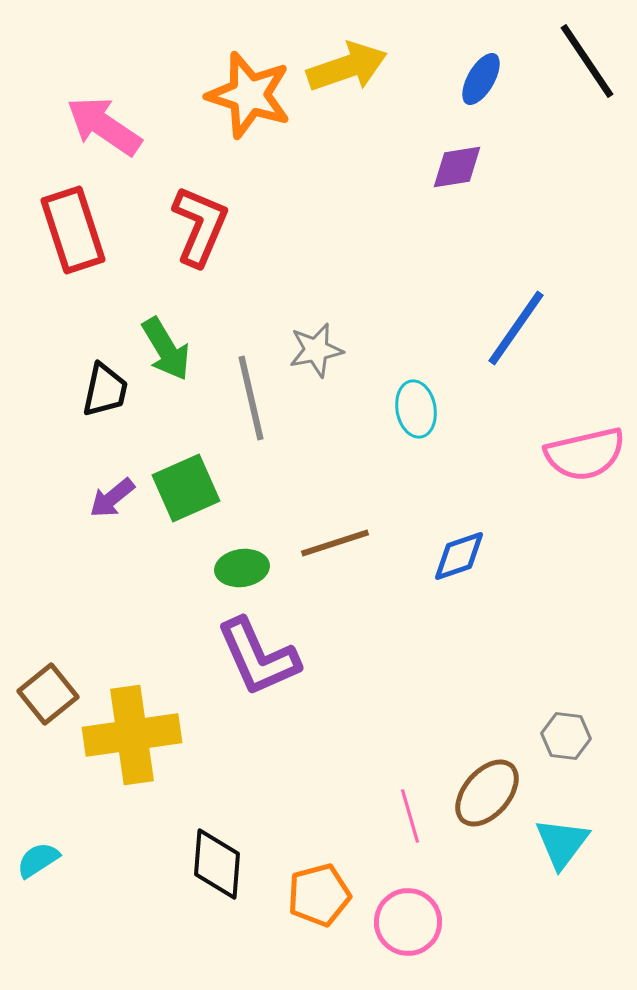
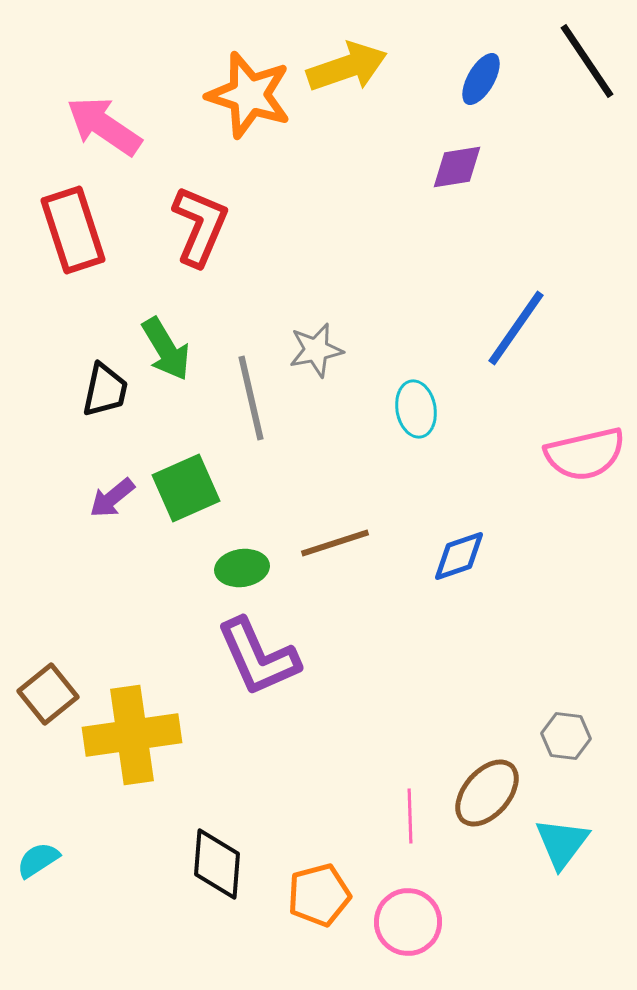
pink line: rotated 14 degrees clockwise
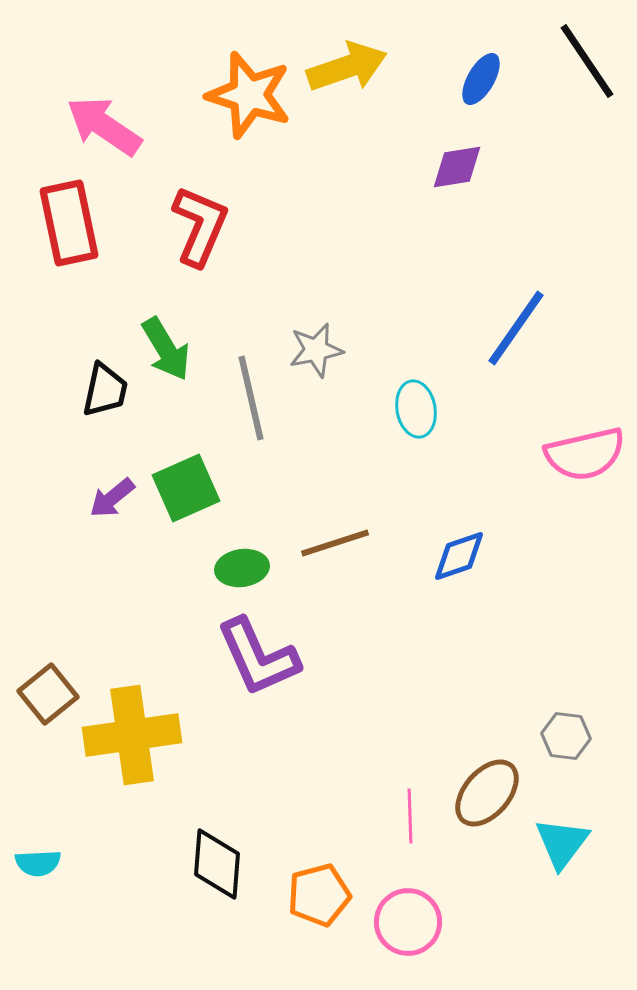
red rectangle: moved 4 px left, 7 px up; rotated 6 degrees clockwise
cyan semicircle: moved 3 px down; rotated 150 degrees counterclockwise
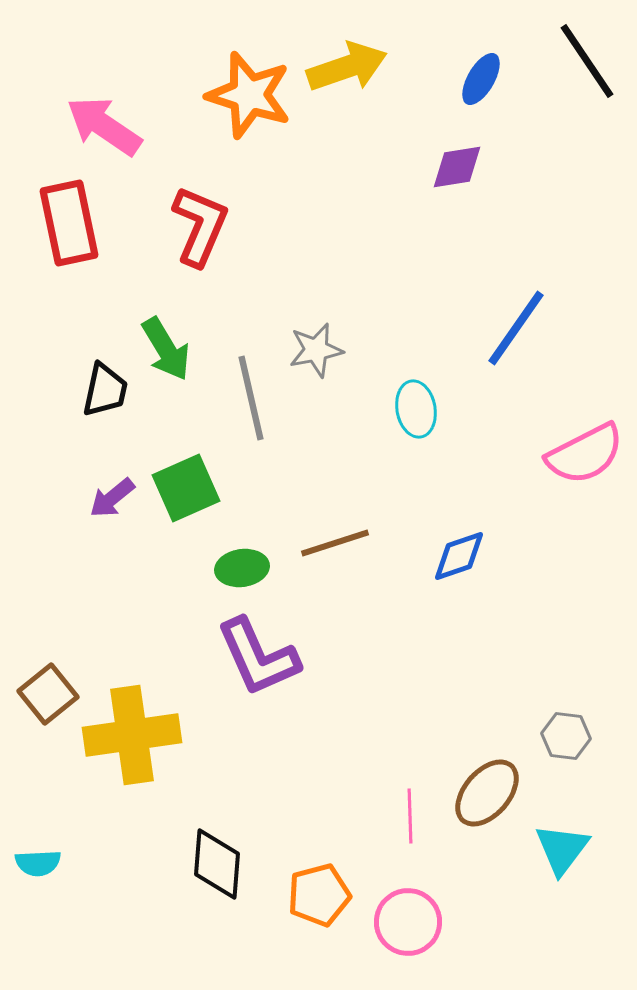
pink semicircle: rotated 14 degrees counterclockwise
cyan triangle: moved 6 px down
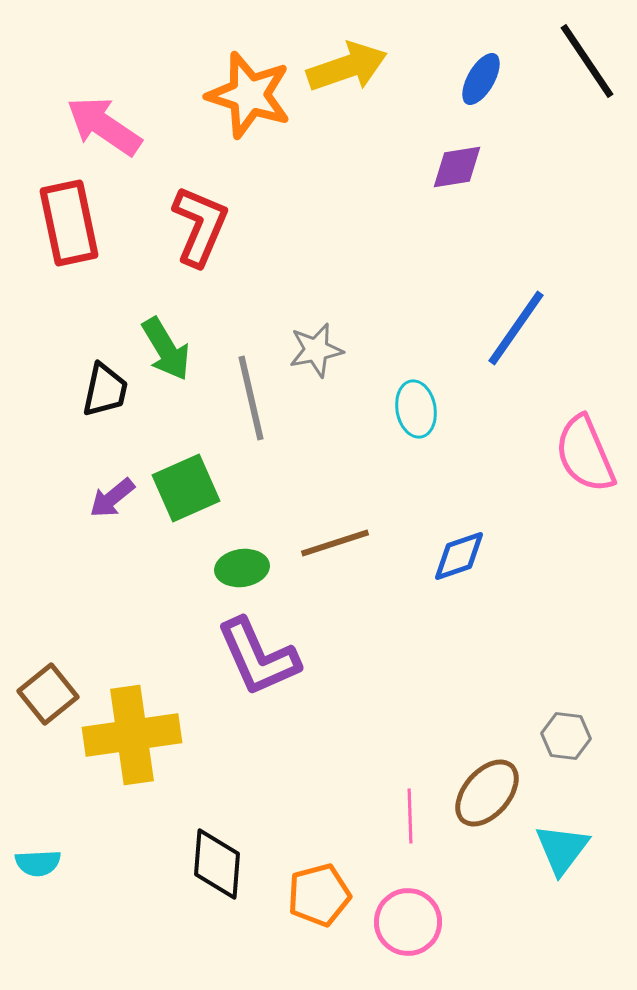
pink semicircle: rotated 94 degrees clockwise
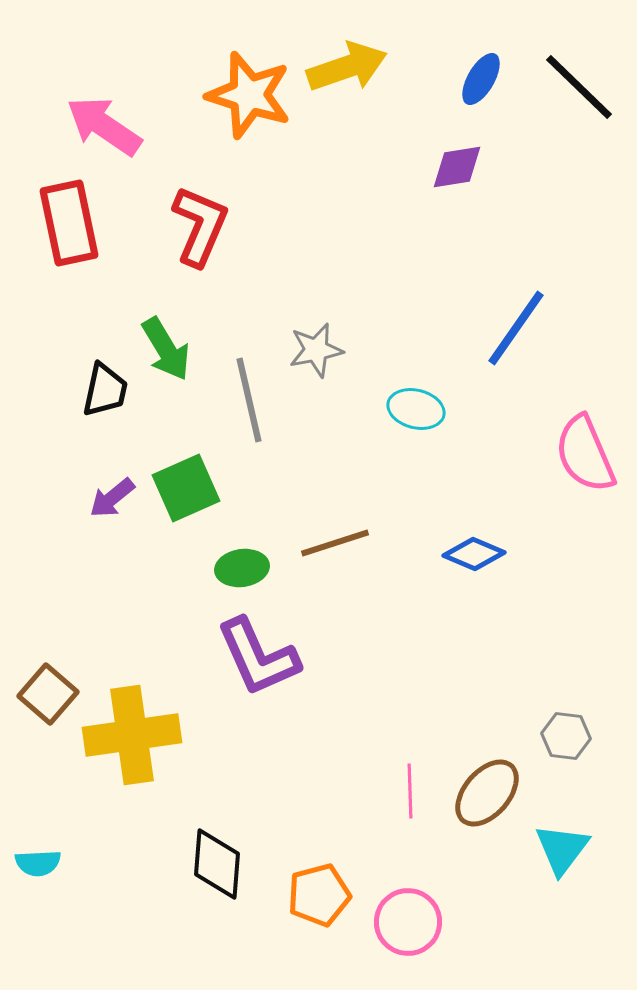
black line: moved 8 px left, 26 px down; rotated 12 degrees counterclockwise
gray line: moved 2 px left, 2 px down
cyan ellipse: rotated 66 degrees counterclockwise
blue diamond: moved 15 px right, 2 px up; rotated 42 degrees clockwise
brown square: rotated 10 degrees counterclockwise
pink line: moved 25 px up
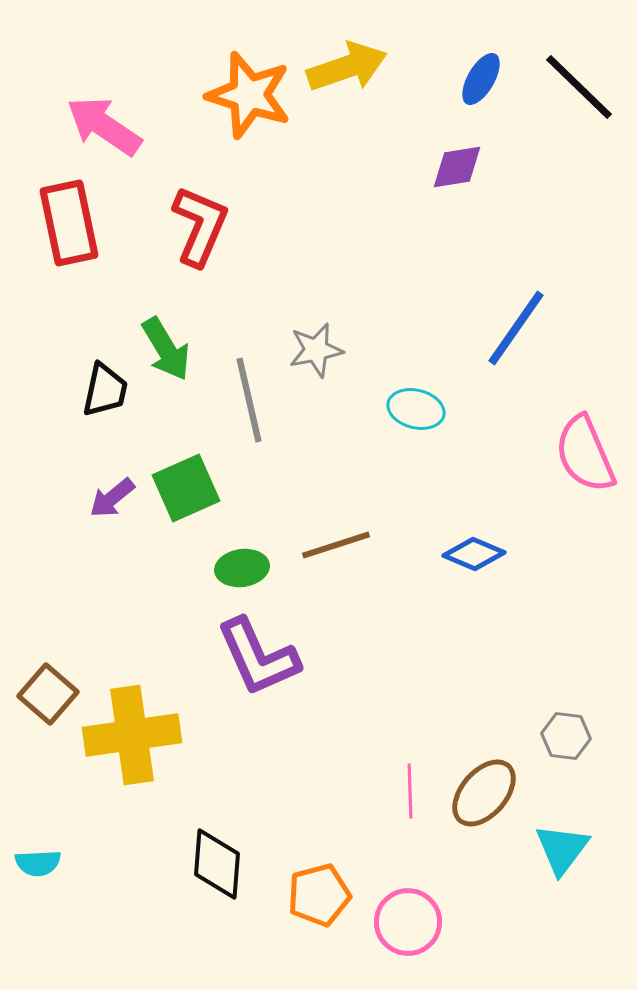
brown line: moved 1 px right, 2 px down
brown ellipse: moved 3 px left
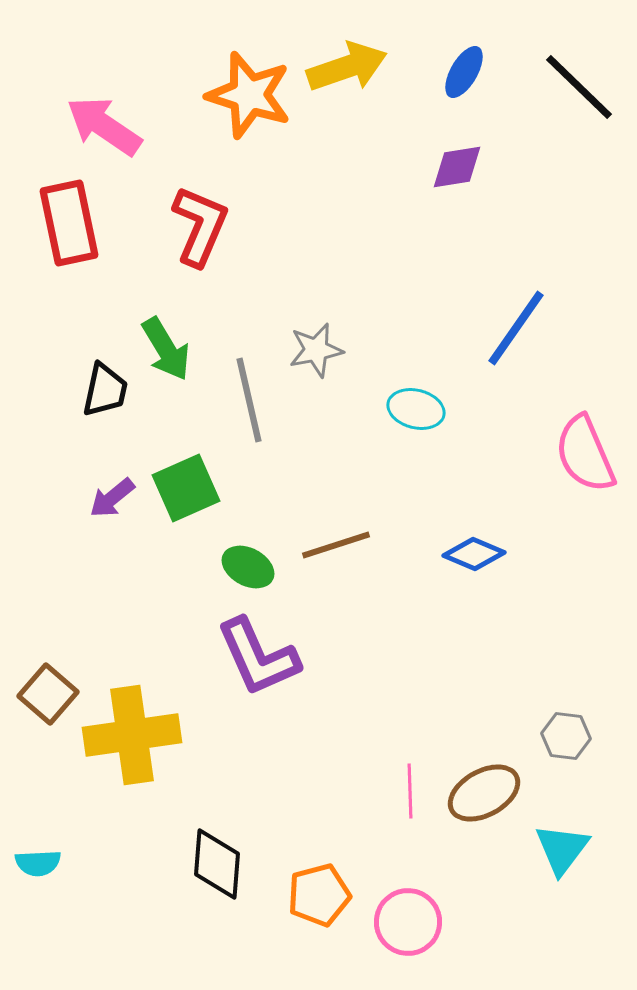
blue ellipse: moved 17 px left, 7 px up
green ellipse: moved 6 px right, 1 px up; rotated 36 degrees clockwise
brown ellipse: rotated 20 degrees clockwise
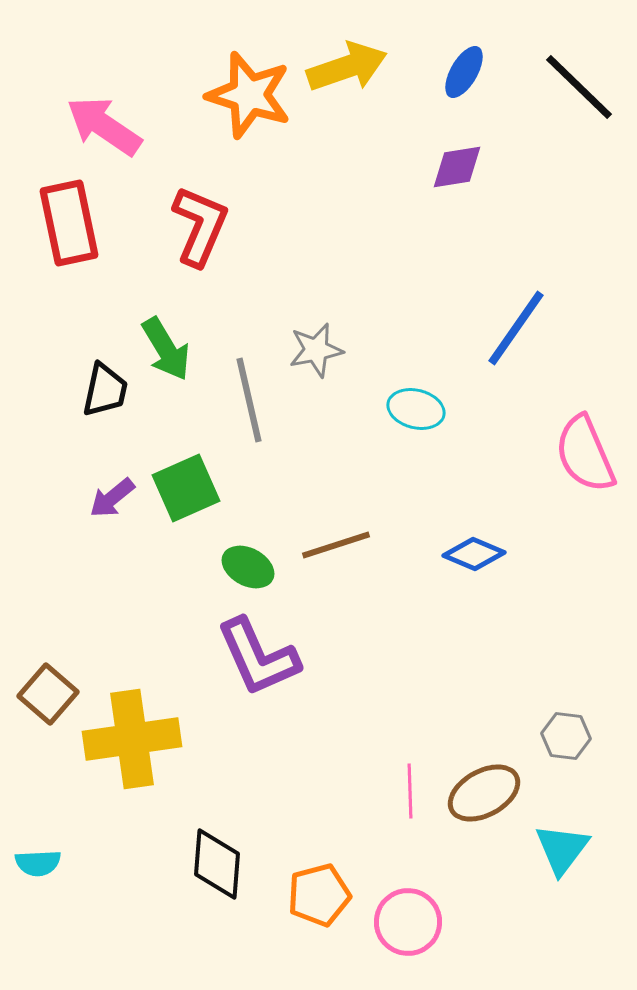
yellow cross: moved 4 px down
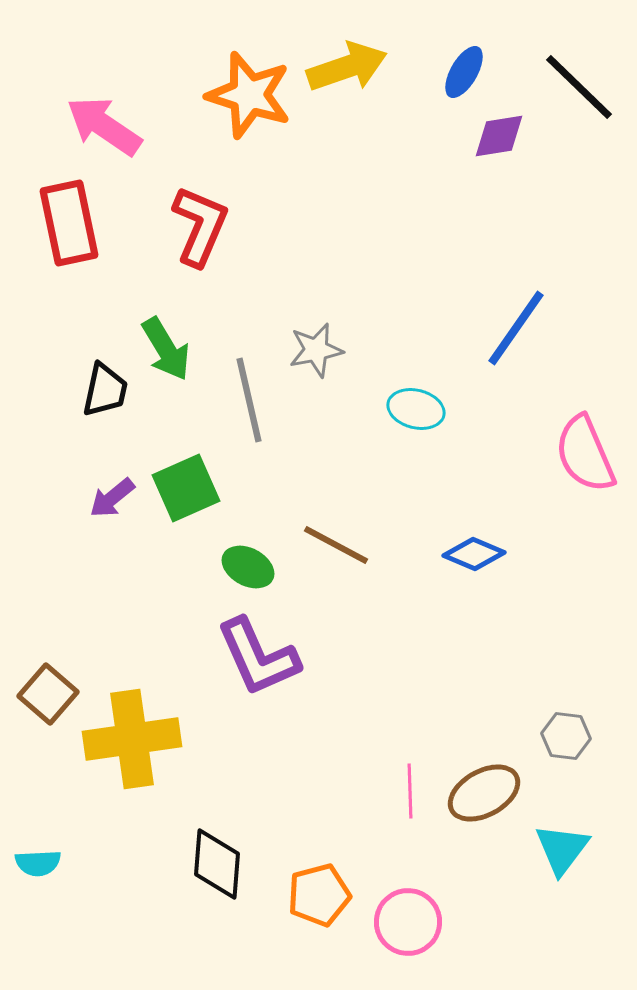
purple diamond: moved 42 px right, 31 px up
brown line: rotated 46 degrees clockwise
